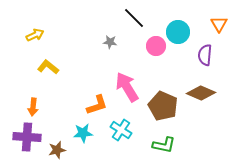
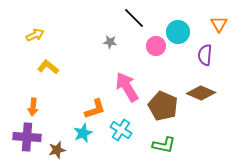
orange L-shape: moved 2 px left, 4 px down
cyan star: rotated 18 degrees counterclockwise
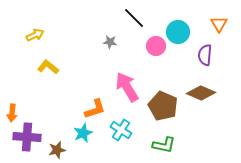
orange arrow: moved 21 px left, 6 px down
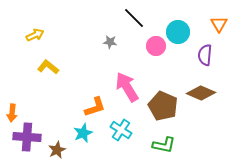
orange L-shape: moved 2 px up
brown star: rotated 12 degrees counterclockwise
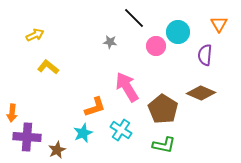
brown pentagon: moved 3 px down; rotated 8 degrees clockwise
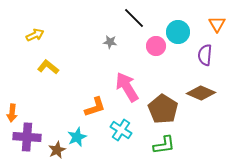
orange triangle: moved 2 px left
cyan star: moved 6 px left, 4 px down
green L-shape: rotated 20 degrees counterclockwise
